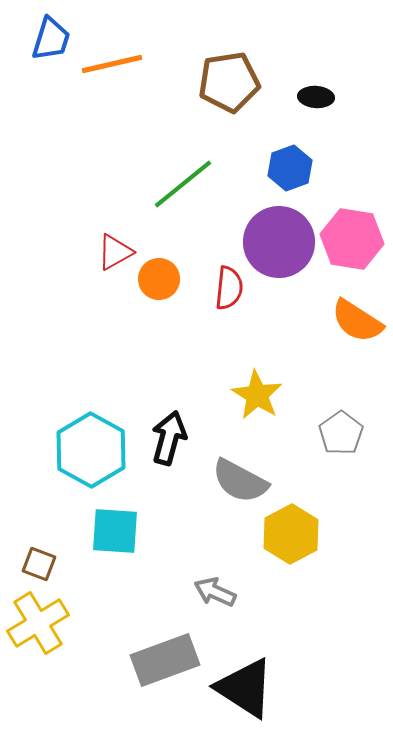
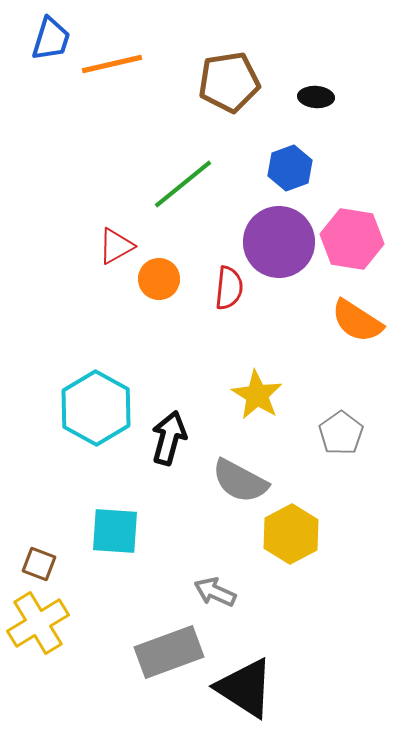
red triangle: moved 1 px right, 6 px up
cyan hexagon: moved 5 px right, 42 px up
gray rectangle: moved 4 px right, 8 px up
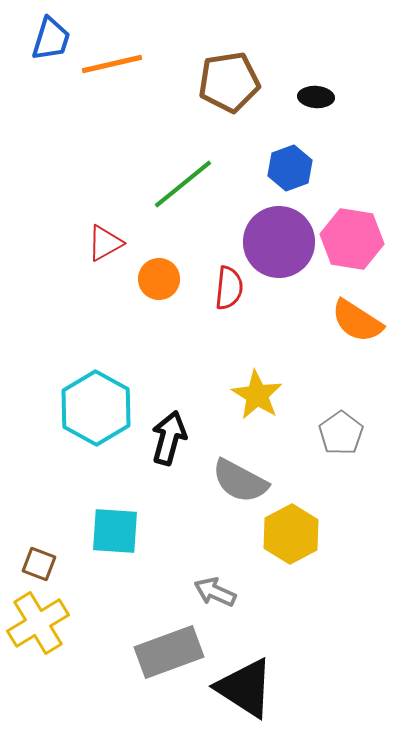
red triangle: moved 11 px left, 3 px up
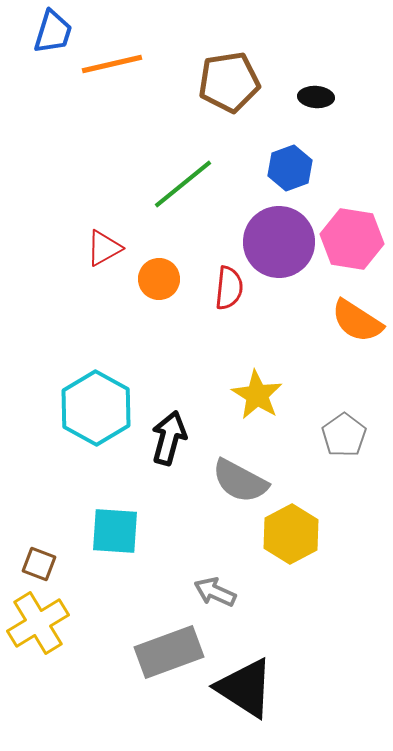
blue trapezoid: moved 2 px right, 7 px up
red triangle: moved 1 px left, 5 px down
gray pentagon: moved 3 px right, 2 px down
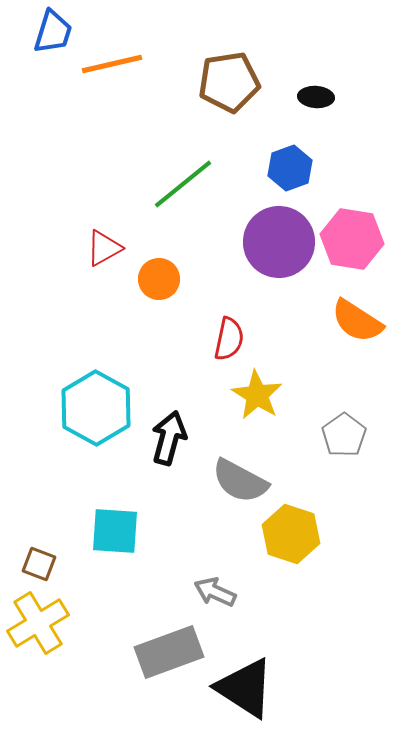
red semicircle: moved 51 px down; rotated 6 degrees clockwise
yellow hexagon: rotated 14 degrees counterclockwise
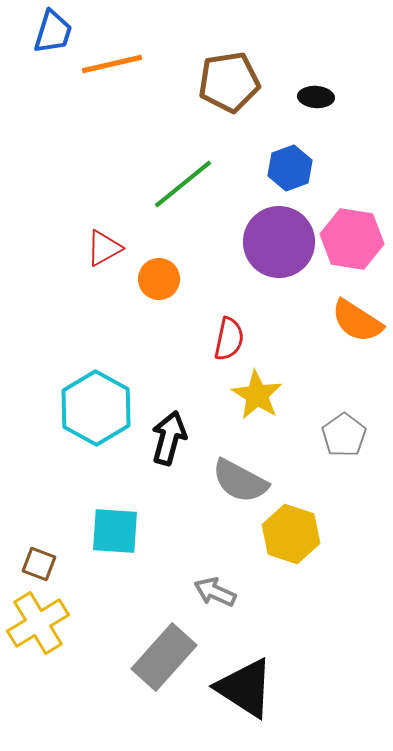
gray rectangle: moved 5 px left, 5 px down; rotated 28 degrees counterclockwise
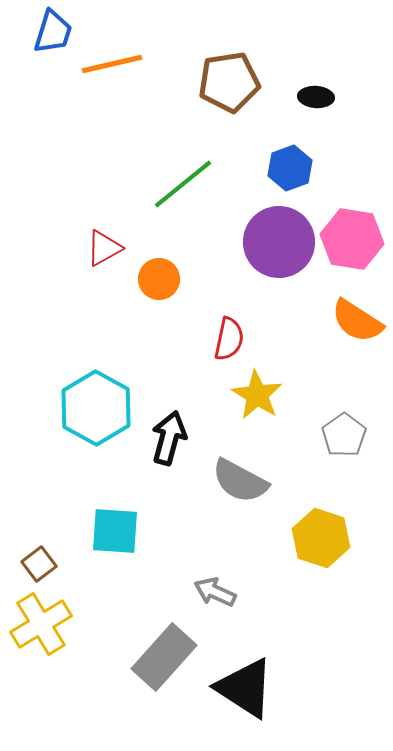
yellow hexagon: moved 30 px right, 4 px down
brown square: rotated 32 degrees clockwise
yellow cross: moved 3 px right, 1 px down
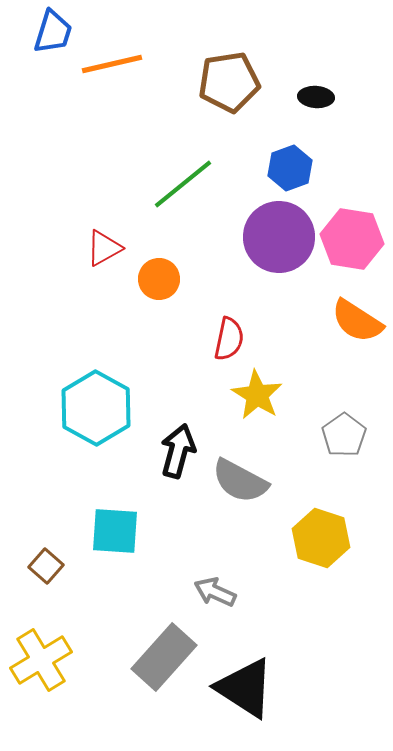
purple circle: moved 5 px up
black arrow: moved 9 px right, 13 px down
brown square: moved 7 px right, 2 px down; rotated 12 degrees counterclockwise
yellow cross: moved 36 px down
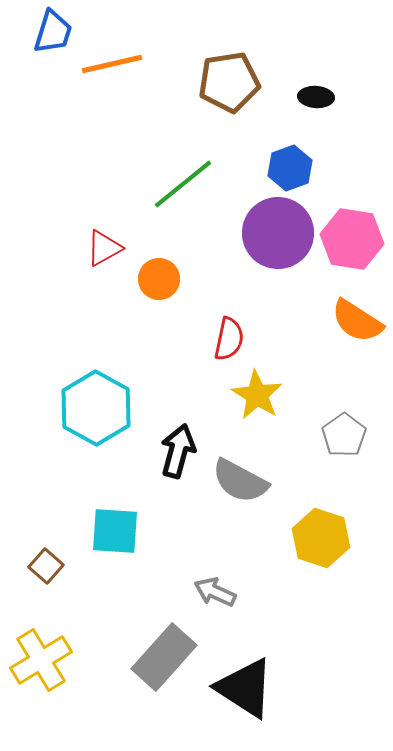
purple circle: moved 1 px left, 4 px up
